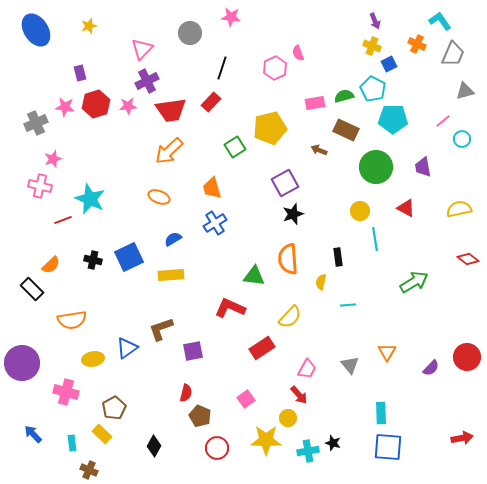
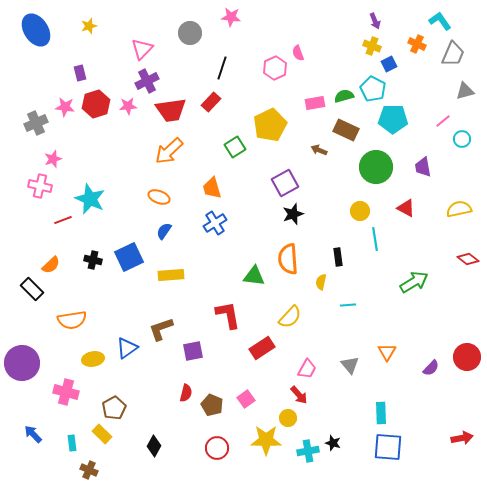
yellow pentagon at (270, 128): moved 3 px up; rotated 12 degrees counterclockwise
blue semicircle at (173, 239): moved 9 px left, 8 px up; rotated 24 degrees counterclockwise
red L-shape at (230, 308): moved 2 px left, 7 px down; rotated 56 degrees clockwise
brown pentagon at (200, 416): moved 12 px right, 11 px up
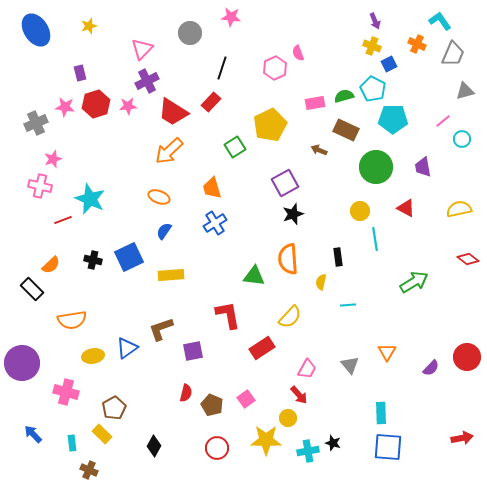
red trapezoid at (171, 110): moved 2 px right, 2 px down; rotated 40 degrees clockwise
yellow ellipse at (93, 359): moved 3 px up
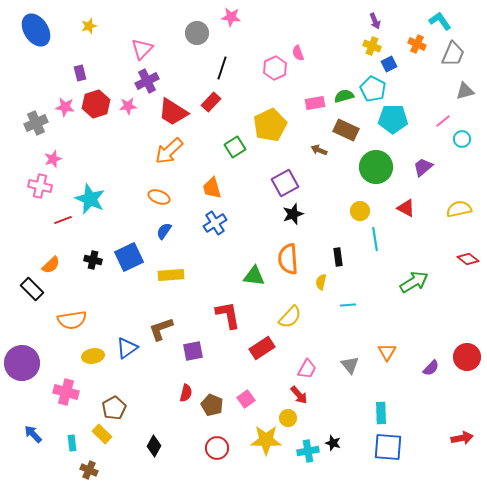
gray circle at (190, 33): moved 7 px right
purple trapezoid at (423, 167): rotated 60 degrees clockwise
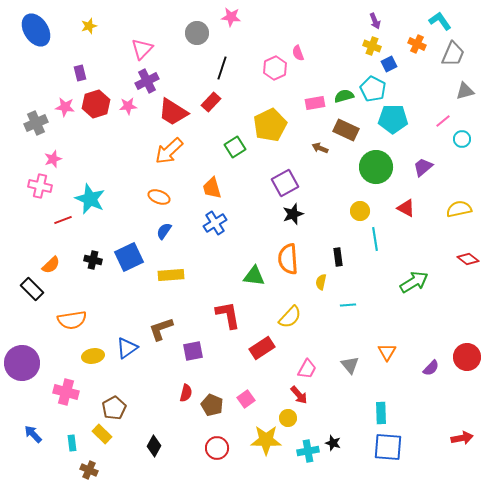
brown arrow at (319, 150): moved 1 px right, 2 px up
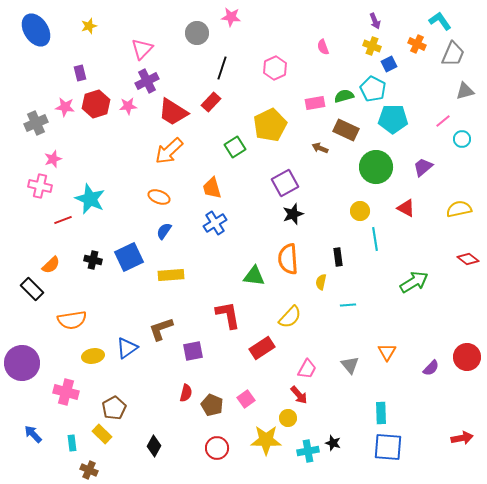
pink semicircle at (298, 53): moved 25 px right, 6 px up
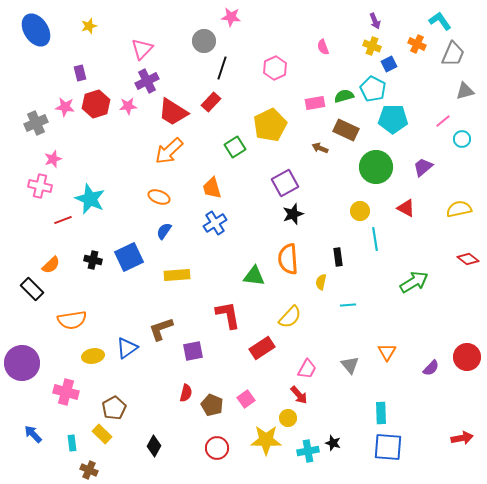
gray circle at (197, 33): moved 7 px right, 8 px down
yellow rectangle at (171, 275): moved 6 px right
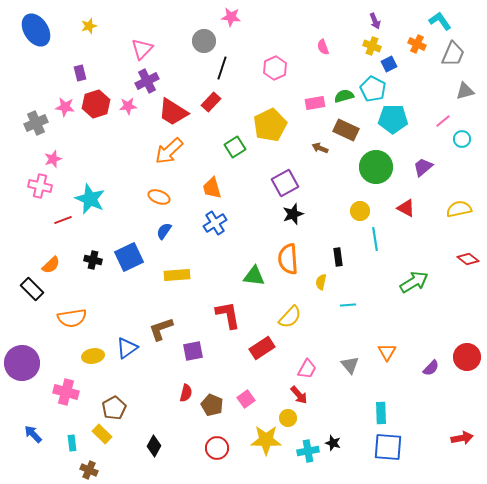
orange semicircle at (72, 320): moved 2 px up
